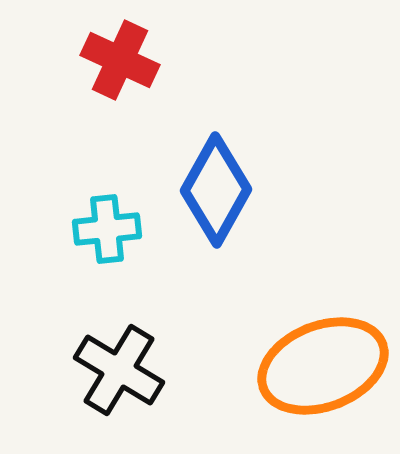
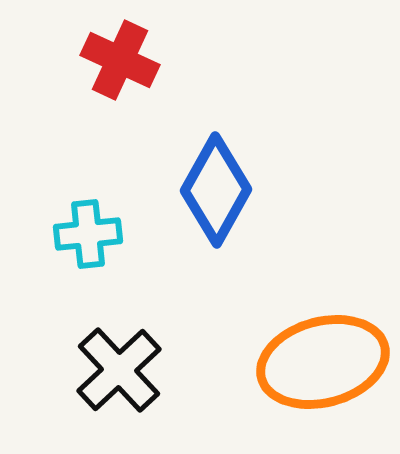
cyan cross: moved 19 px left, 5 px down
orange ellipse: moved 4 px up; rotated 6 degrees clockwise
black cross: rotated 16 degrees clockwise
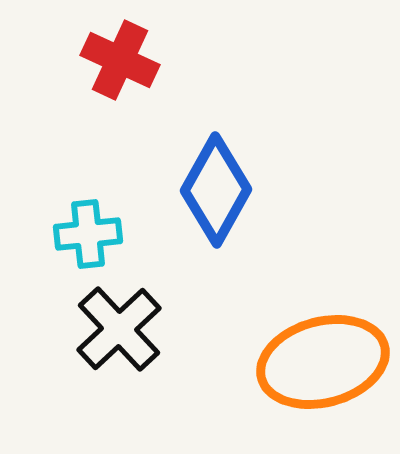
black cross: moved 41 px up
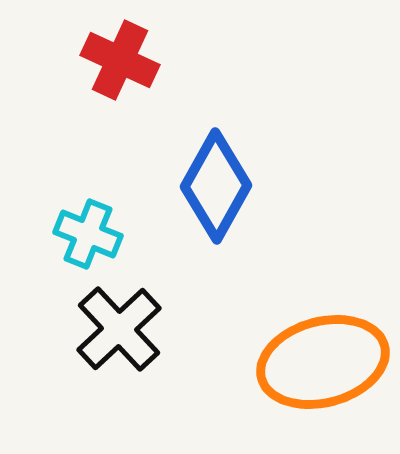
blue diamond: moved 4 px up
cyan cross: rotated 28 degrees clockwise
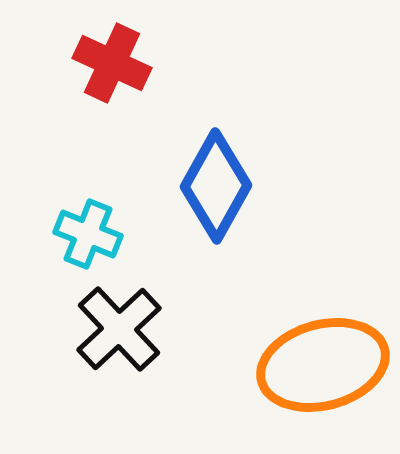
red cross: moved 8 px left, 3 px down
orange ellipse: moved 3 px down
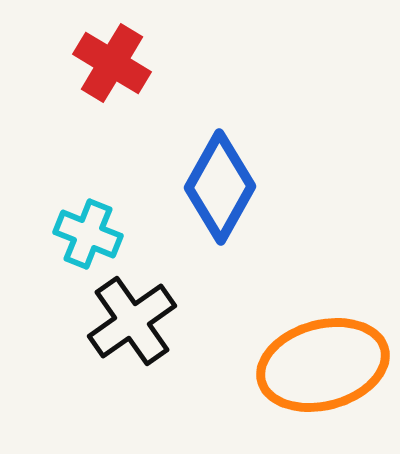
red cross: rotated 6 degrees clockwise
blue diamond: moved 4 px right, 1 px down
black cross: moved 13 px right, 8 px up; rotated 8 degrees clockwise
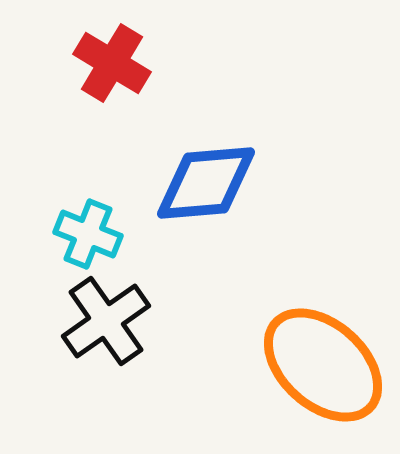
blue diamond: moved 14 px left, 4 px up; rotated 56 degrees clockwise
black cross: moved 26 px left
orange ellipse: rotated 57 degrees clockwise
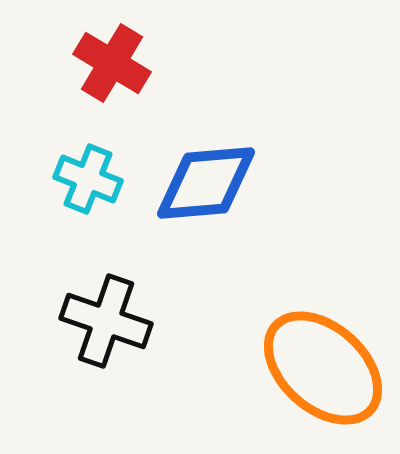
cyan cross: moved 55 px up
black cross: rotated 36 degrees counterclockwise
orange ellipse: moved 3 px down
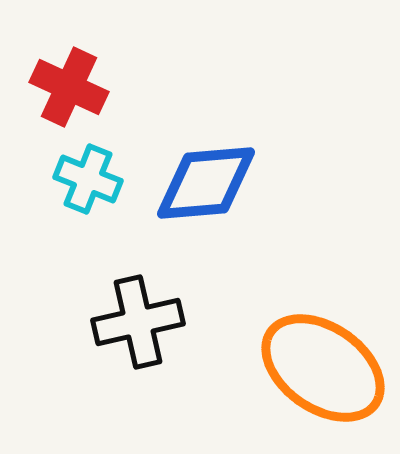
red cross: moved 43 px left, 24 px down; rotated 6 degrees counterclockwise
black cross: moved 32 px right, 1 px down; rotated 32 degrees counterclockwise
orange ellipse: rotated 7 degrees counterclockwise
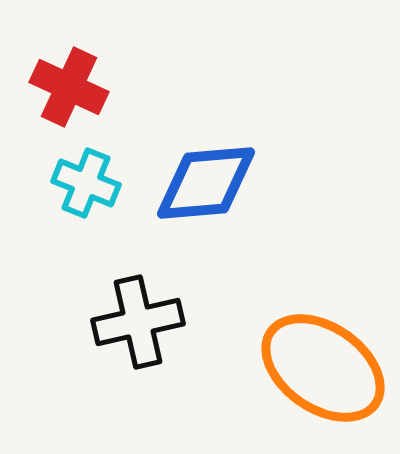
cyan cross: moved 2 px left, 4 px down
